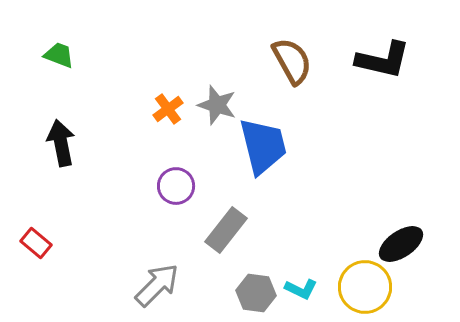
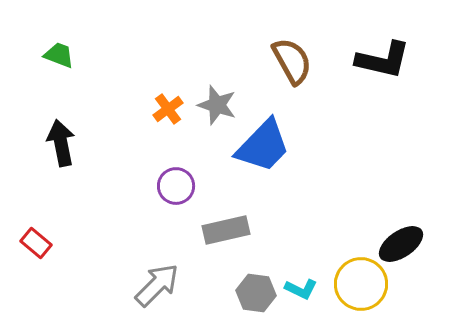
blue trapezoid: rotated 58 degrees clockwise
gray rectangle: rotated 39 degrees clockwise
yellow circle: moved 4 px left, 3 px up
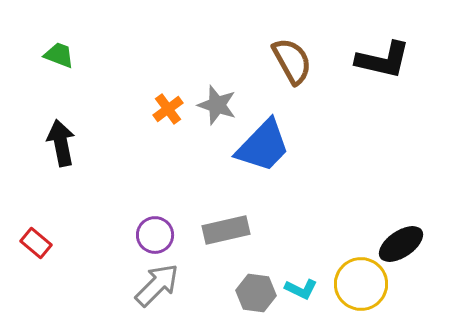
purple circle: moved 21 px left, 49 px down
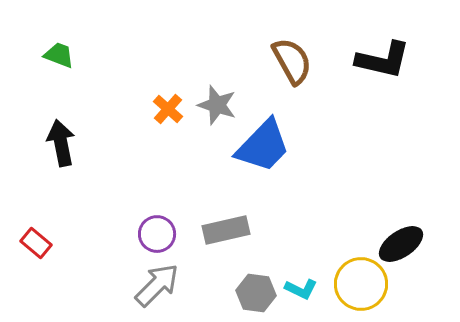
orange cross: rotated 12 degrees counterclockwise
purple circle: moved 2 px right, 1 px up
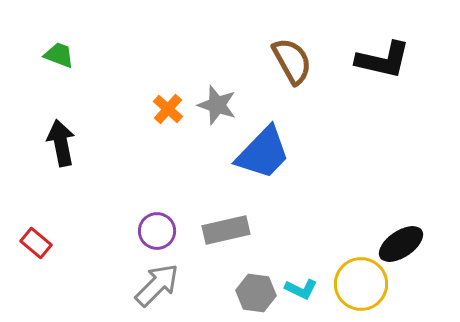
blue trapezoid: moved 7 px down
purple circle: moved 3 px up
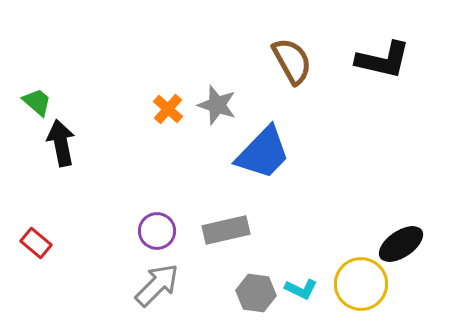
green trapezoid: moved 22 px left, 47 px down; rotated 20 degrees clockwise
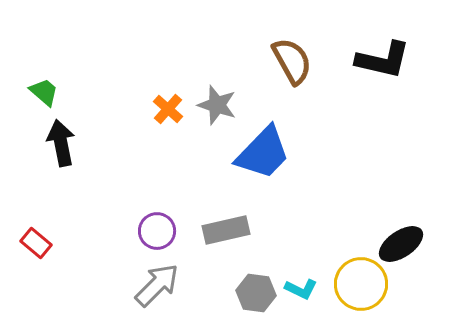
green trapezoid: moved 7 px right, 10 px up
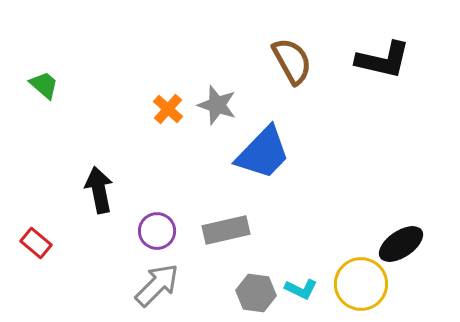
green trapezoid: moved 7 px up
black arrow: moved 38 px right, 47 px down
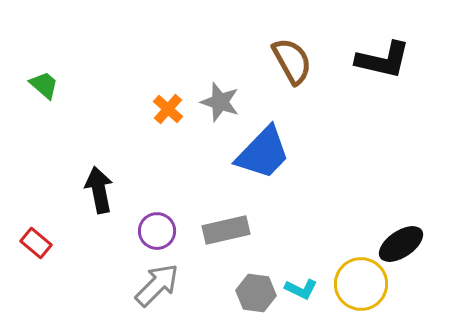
gray star: moved 3 px right, 3 px up
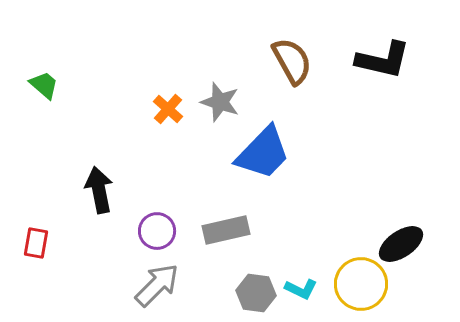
red rectangle: rotated 60 degrees clockwise
